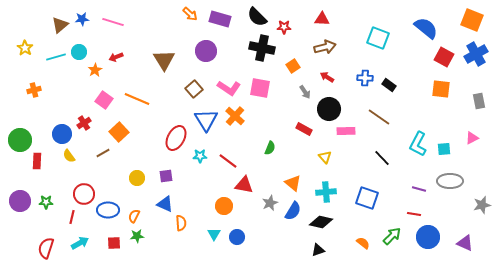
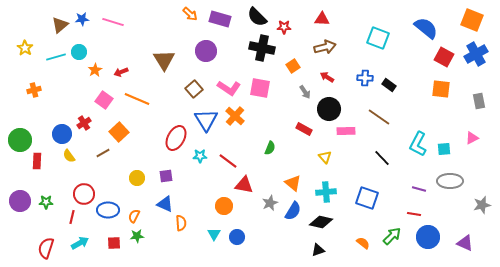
red arrow at (116, 57): moved 5 px right, 15 px down
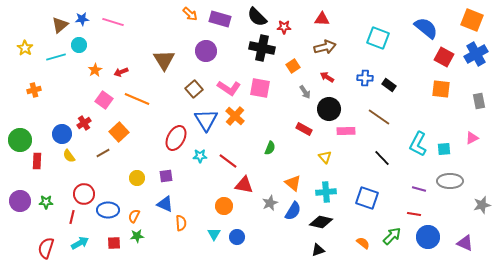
cyan circle at (79, 52): moved 7 px up
